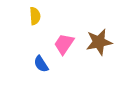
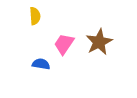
brown star: rotated 16 degrees counterclockwise
blue semicircle: rotated 132 degrees clockwise
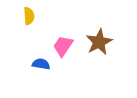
yellow semicircle: moved 6 px left
pink trapezoid: moved 1 px left, 2 px down
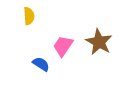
brown star: rotated 16 degrees counterclockwise
blue semicircle: rotated 24 degrees clockwise
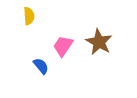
blue semicircle: moved 2 px down; rotated 18 degrees clockwise
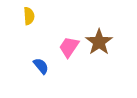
brown star: rotated 8 degrees clockwise
pink trapezoid: moved 6 px right, 1 px down
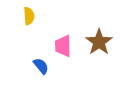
pink trapezoid: moved 6 px left, 1 px up; rotated 35 degrees counterclockwise
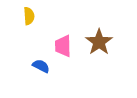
blue semicircle: rotated 24 degrees counterclockwise
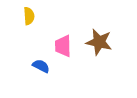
brown star: rotated 24 degrees counterclockwise
